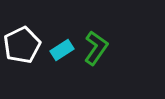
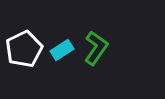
white pentagon: moved 2 px right, 4 px down
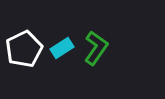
cyan rectangle: moved 2 px up
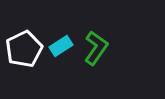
cyan rectangle: moved 1 px left, 2 px up
